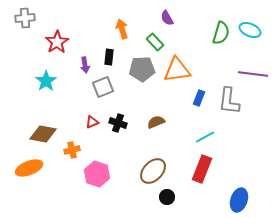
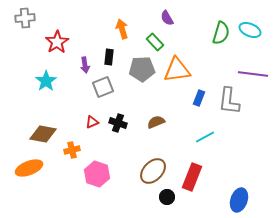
red rectangle: moved 10 px left, 8 px down
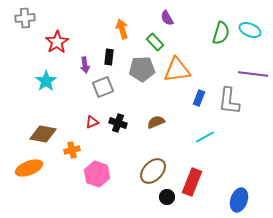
red rectangle: moved 5 px down
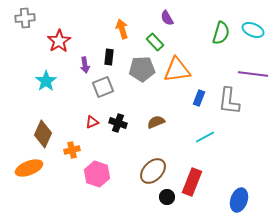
cyan ellipse: moved 3 px right
red star: moved 2 px right, 1 px up
brown diamond: rotated 76 degrees counterclockwise
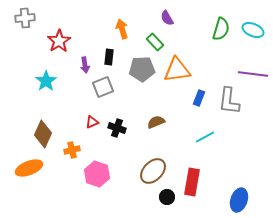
green semicircle: moved 4 px up
black cross: moved 1 px left, 5 px down
red rectangle: rotated 12 degrees counterclockwise
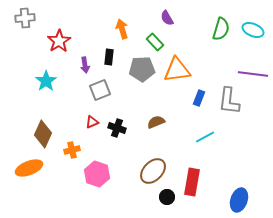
gray square: moved 3 px left, 3 px down
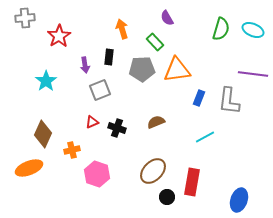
red star: moved 5 px up
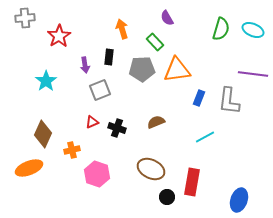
brown ellipse: moved 2 px left, 2 px up; rotated 72 degrees clockwise
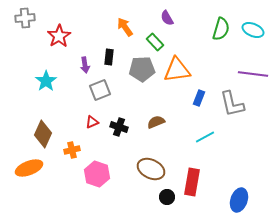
orange arrow: moved 3 px right, 2 px up; rotated 18 degrees counterclockwise
gray L-shape: moved 3 px right, 3 px down; rotated 20 degrees counterclockwise
black cross: moved 2 px right, 1 px up
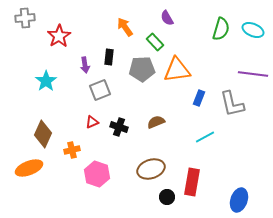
brown ellipse: rotated 44 degrees counterclockwise
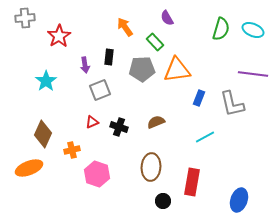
brown ellipse: moved 2 px up; rotated 68 degrees counterclockwise
black circle: moved 4 px left, 4 px down
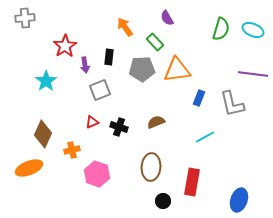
red star: moved 6 px right, 10 px down
